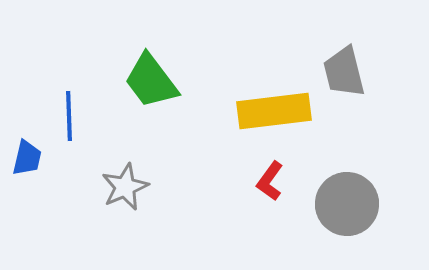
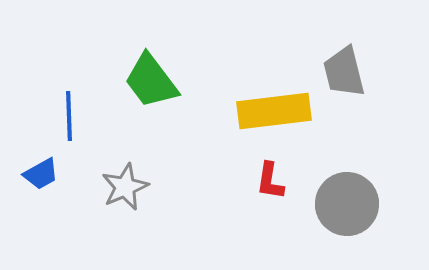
blue trapezoid: moved 14 px right, 16 px down; rotated 48 degrees clockwise
red L-shape: rotated 27 degrees counterclockwise
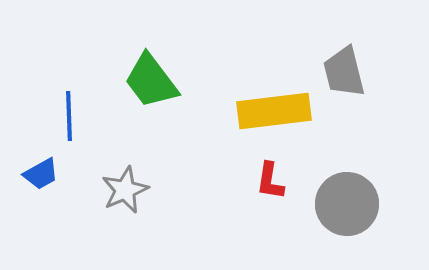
gray star: moved 3 px down
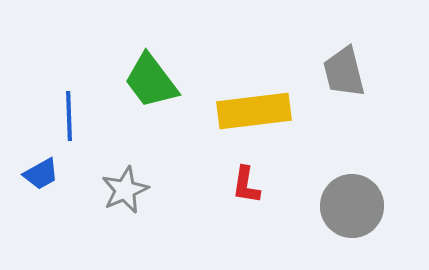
yellow rectangle: moved 20 px left
red L-shape: moved 24 px left, 4 px down
gray circle: moved 5 px right, 2 px down
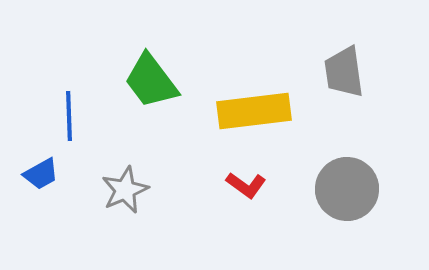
gray trapezoid: rotated 6 degrees clockwise
red L-shape: rotated 63 degrees counterclockwise
gray circle: moved 5 px left, 17 px up
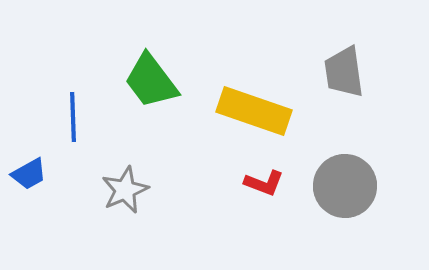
yellow rectangle: rotated 26 degrees clockwise
blue line: moved 4 px right, 1 px down
blue trapezoid: moved 12 px left
red L-shape: moved 18 px right, 2 px up; rotated 15 degrees counterclockwise
gray circle: moved 2 px left, 3 px up
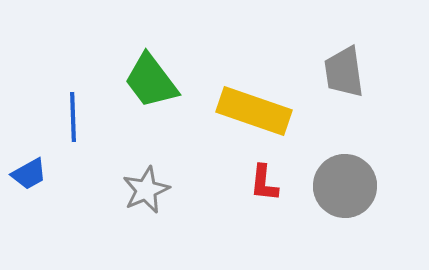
red L-shape: rotated 75 degrees clockwise
gray star: moved 21 px right
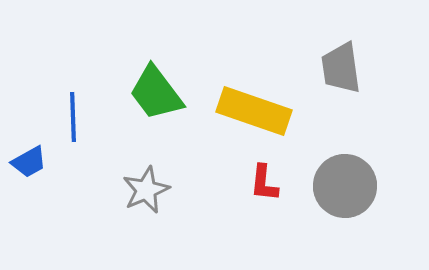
gray trapezoid: moved 3 px left, 4 px up
green trapezoid: moved 5 px right, 12 px down
blue trapezoid: moved 12 px up
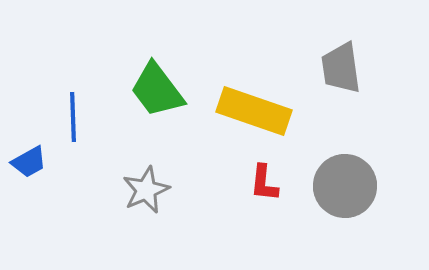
green trapezoid: moved 1 px right, 3 px up
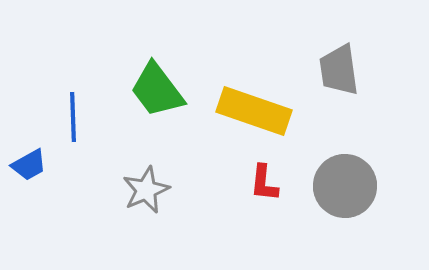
gray trapezoid: moved 2 px left, 2 px down
blue trapezoid: moved 3 px down
